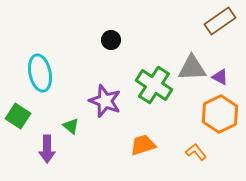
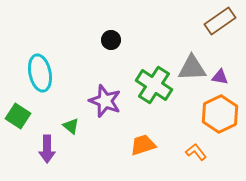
purple triangle: rotated 18 degrees counterclockwise
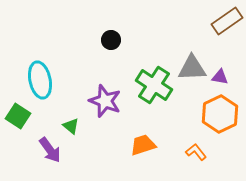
brown rectangle: moved 7 px right
cyan ellipse: moved 7 px down
purple arrow: moved 3 px right, 1 px down; rotated 36 degrees counterclockwise
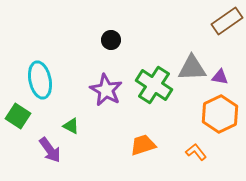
purple star: moved 1 px right, 11 px up; rotated 8 degrees clockwise
green triangle: rotated 12 degrees counterclockwise
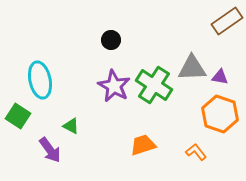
purple star: moved 8 px right, 4 px up
orange hexagon: rotated 15 degrees counterclockwise
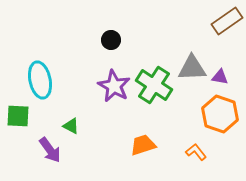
green square: rotated 30 degrees counterclockwise
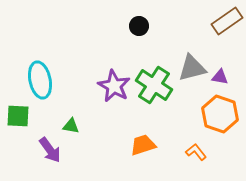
black circle: moved 28 px right, 14 px up
gray triangle: rotated 12 degrees counterclockwise
green triangle: rotated 18 degrees counterclockwise
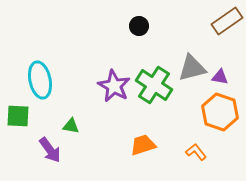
orange hexagon: moved 2 px up
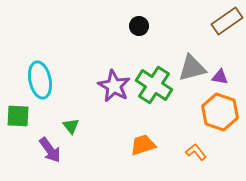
green triangle: rotated 42 degrees clockwise
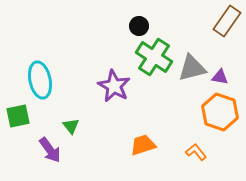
brown rectangle: rotated 20 degrees counterclockwise
green cross: moved 28 px up
green square: rotated 15 degrees counterclockwise
